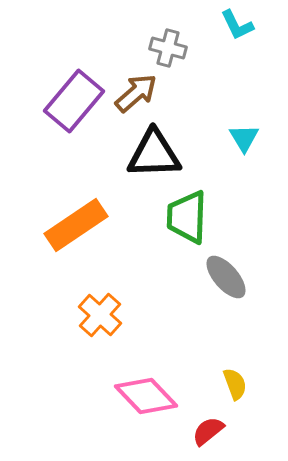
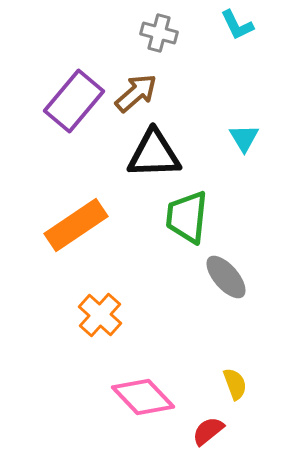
gray cross: moved 9 px left, 15 px up
green trapezoid: rotated 4 degrees clockwise
pink diamond: moved 3 px left, 1 px down
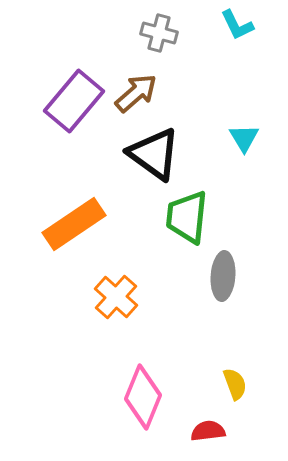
black triangle: rotated 38 degrees clockwise
orange rectangle: moved 2 px left, 1 px up
gray ellipse: moved 3 px left, 1 px up; rotated 45 degrees clockwise
orange cross: moved 16 px right, 18 px up
pink diamond: rotated 66 degrees clockwise
red semicircle: rotated 32 degrees clockwise
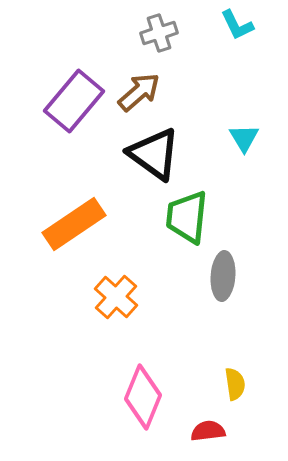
gray cross: rotated 33 degrees counterclockwise
brown arrow: moved 3 px right, 1 px up
yellow semicircle: rotated 12 degrees clockwise
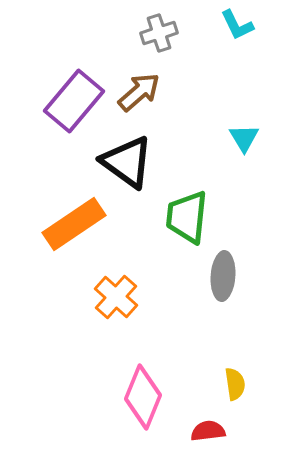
black triangle: moved 27 px left, 8 px down
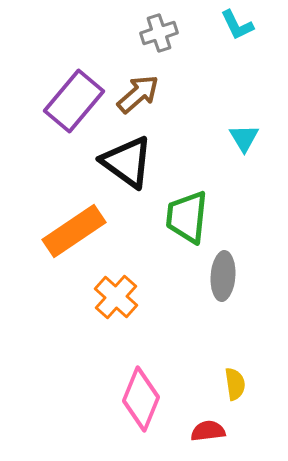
brown arrow: moved 1 px left, 2 px down
orange rectangle: moved 7 px down
pink diamond: moved 2 px left, 2 px down
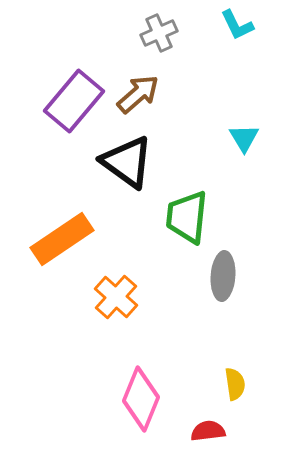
gray cross: rotated 6 degrees counterclockwise
orange rectangle: moved 12 px left, 8 px down
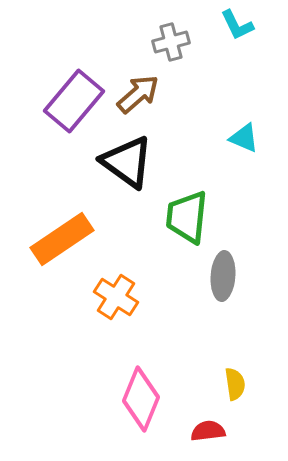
gray cross: moved 12 px right, 9 px down; rotated 9 degrees clockwise
cyan triangle: rotated 36 degrees counterclockwise
orange cross: rotated 9 degrees counterclockwise
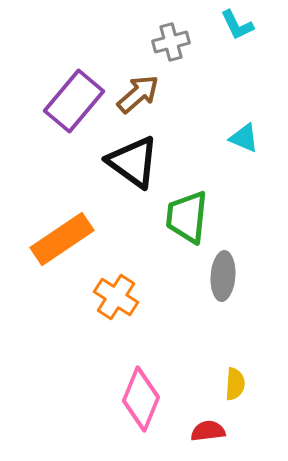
black triangle: moved 6 px right
yellow semicircle: rotated 12 degrees clockwise
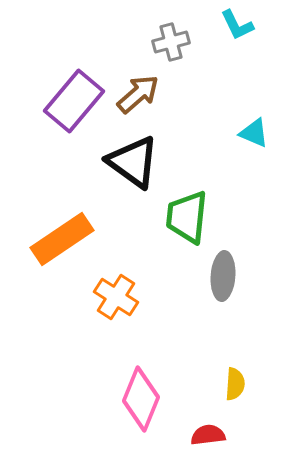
cyan triangle: moved 10 px right, 5 px up
red semicircle: moved 4 px down
